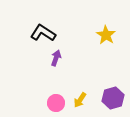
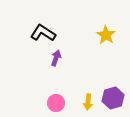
yellow arrow: moved 8 px right, 2 px down; rotated 28 degrees counterclockwise
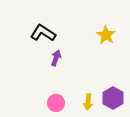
purple hexagon: rotated 15 degrees counterclockwise
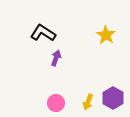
yellow arrow: rotated 14 degrees clockwise
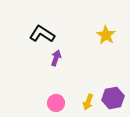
black L-shape: moved 1 px left, 1 px down
purple hexagon: rotated 20 degrees clockwise
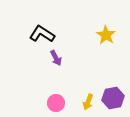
purple arrow: rotated 133 degrees clockwise
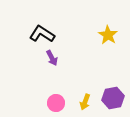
yellow star: moved 2 px right
purple arrow: moved 4 px left
yellow arrow: moved 3 px left
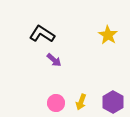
purple arrow: moved 2 px right, 2 px down; rotated 21 degrees counterclockwise
purple hexagon: moved 4 px down; rotated 20 degrees counterclockwise
yellow arrow: moved 4 px left
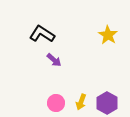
purple hexagon: moved 6 px left, 1 px down
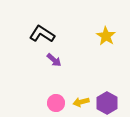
yellow star: moved 2 px left, 1 px down
yellow arrow: rotated 56 degrees clockwise
